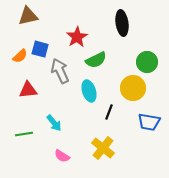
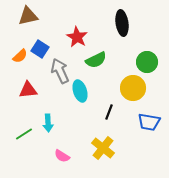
red star: rotated 10 degrees counterclockwise
blue square: rotated 18 degrees clockwise
cyan ellipse: moved 9 px left
cyan arrow: moved 6 px left; rotated 36 degrees clockwise
green line: rotated 24 degrees counterclockwise
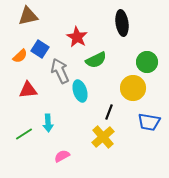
yellow cross: moved 11 px up; rotated 10 degrees clockwise
pink semicircle: rotated 119 degrees clockwise
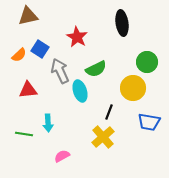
orange semicircle: moved 1 px left, 1 px up
green semicircle: moved 9 px down
green line: rotated 42 degrees clockwise
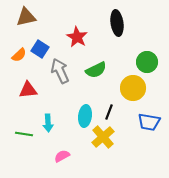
brown triangle: moved 2 px left, 1 px down
black ellipse: moved 5 px left
green semicircle: moved 1 px down
cyan ellipse: moved 5 px right, 25 px down; rotated 25 degrees clockwise
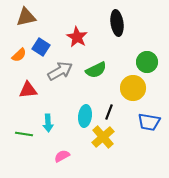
blue square: moved 1 px right, 2 px up
gray arrow: rotated 85 degrees clockwise
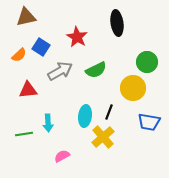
green line: rotated 18 degrees counterclockwise
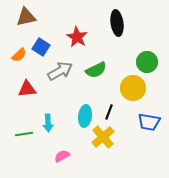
red triangle: moved 1 px left, 1 px up
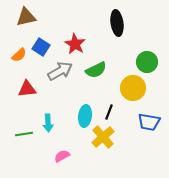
red star: moved 2 px left, 7 px down
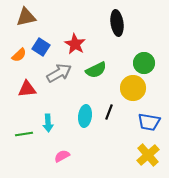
green circle: moved 3 px left, 1 px down
gray arrow: moved 1 px left, 2 px down
yellow cross: moved 45 px right, 18 px down
